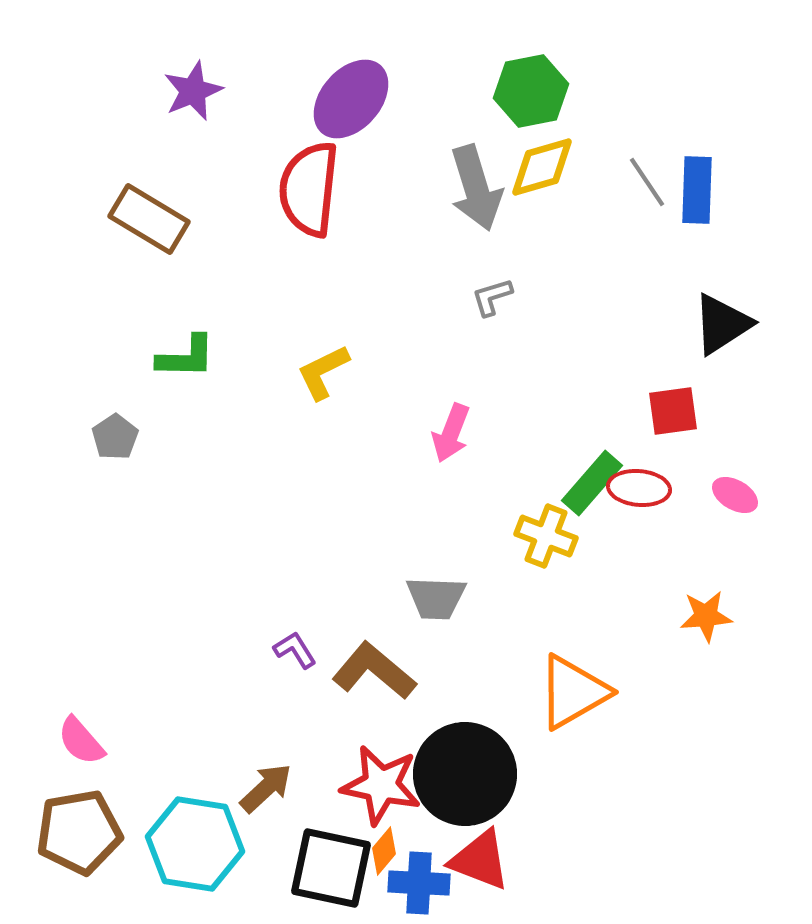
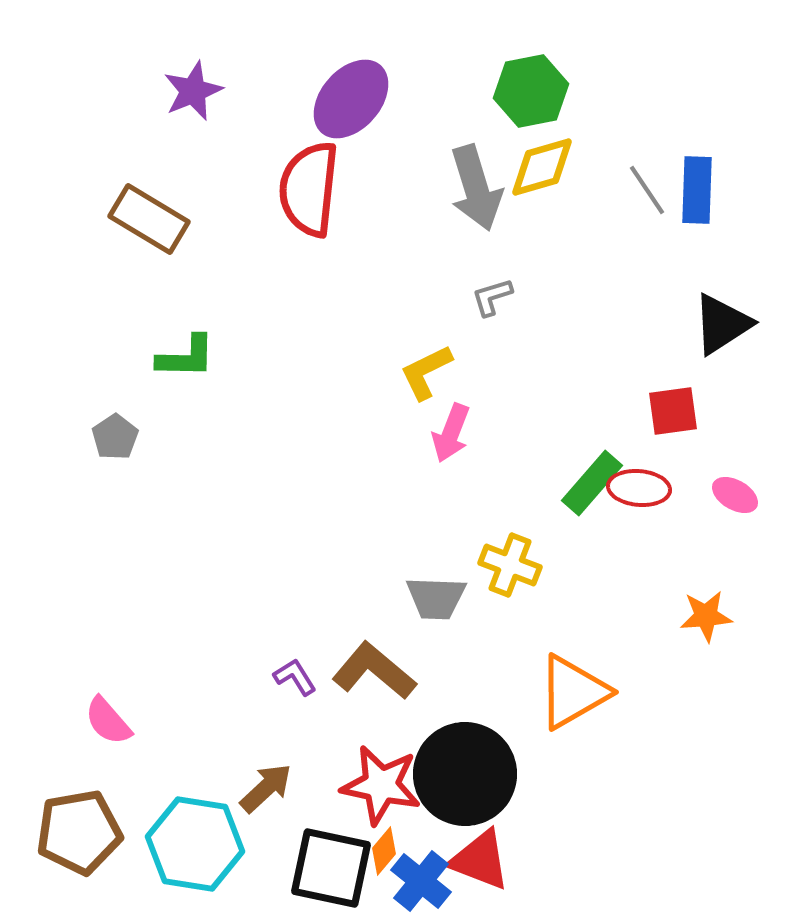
gray line: moved 8 px down
yellow L-shape: moved 103 px right
yellow cross: moved 36 px left, 29 px down
purple L-shape: moved 27 px down
pink semicircle: moved 27 px right, 20 px up
blue cross: moved 2 px right, 2 px up; rotated 36 degrees clockwise
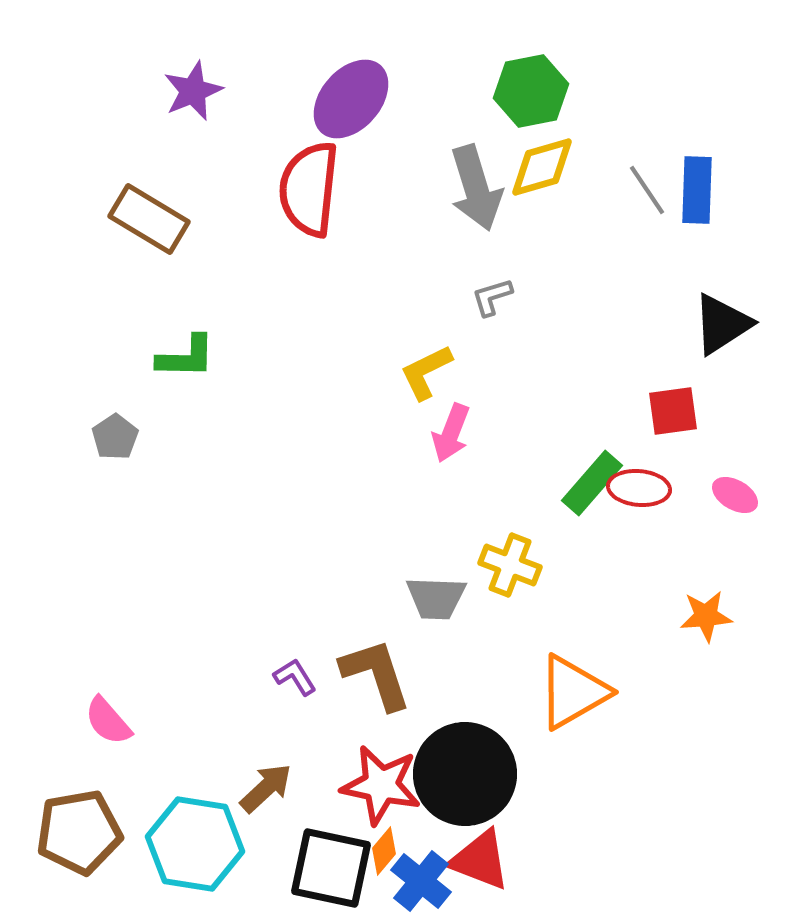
brown L-shape: moved 2 px right, 3 px down; rotated 32 degrees clockwise
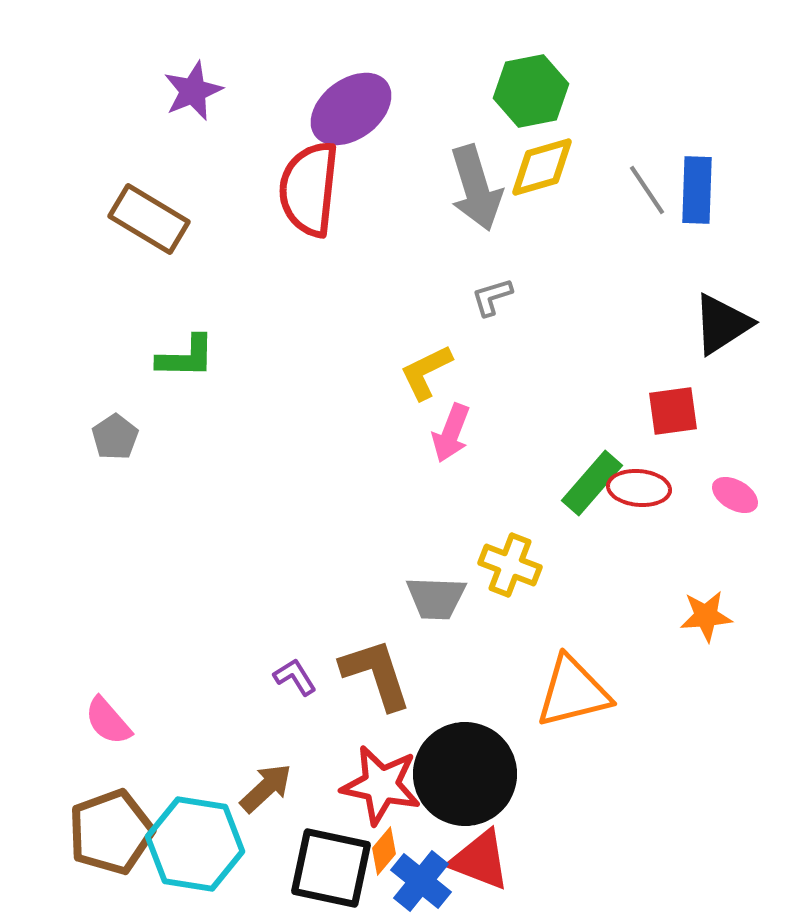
purple ellipse: moved 10 px down; rotated 12 degrees clockwise
orange triangle: rotated 16 degrees clockwise
brown pentagon: moved 32 px right; rotated 10 degrees counterclockwise
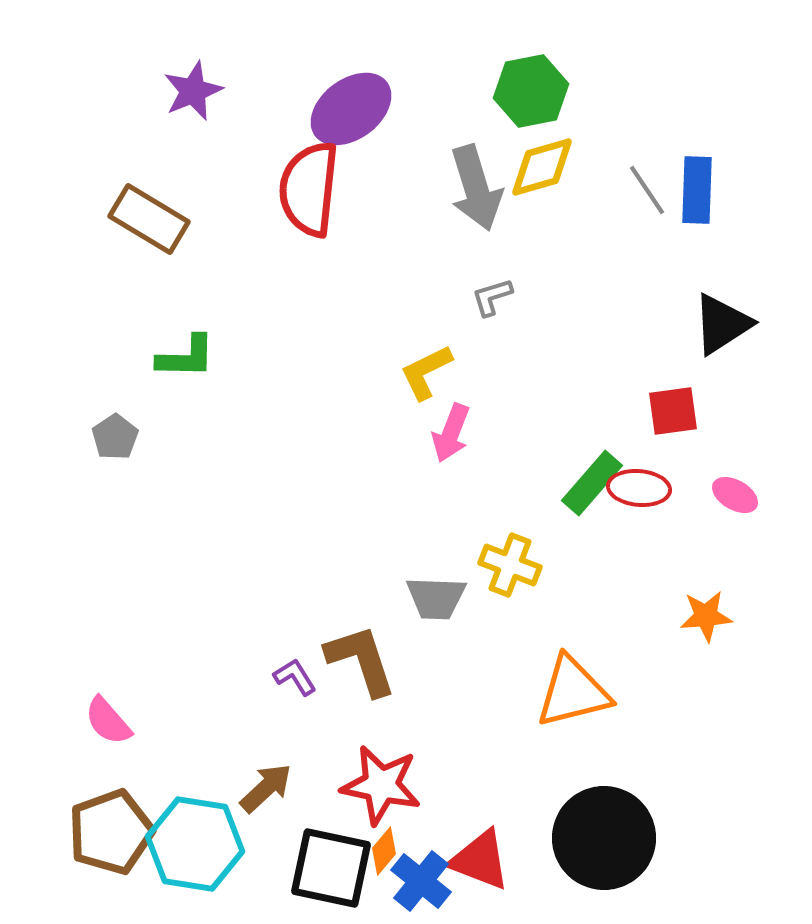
brown L-shape: moved 15 px left, 14 px up
black circle: moved 139 px right, 64 px down
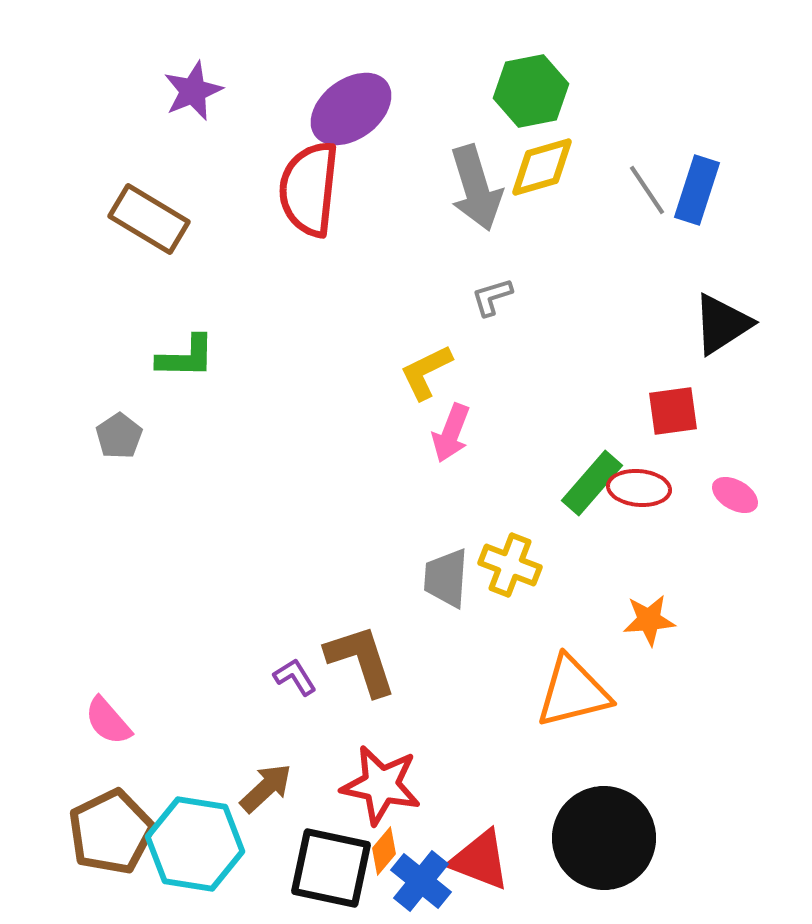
blue rectangle: rotated 16 degrees clockwise
gray pentagon: moved 4 px right, 1 px up
gray trapezoid: moved 10 px right, 20 px up; rotated 92 degrees clockwise
orange star: moved 57 px left, 4 px down
brown pentagon: rotated 6 degrees counterclockwise
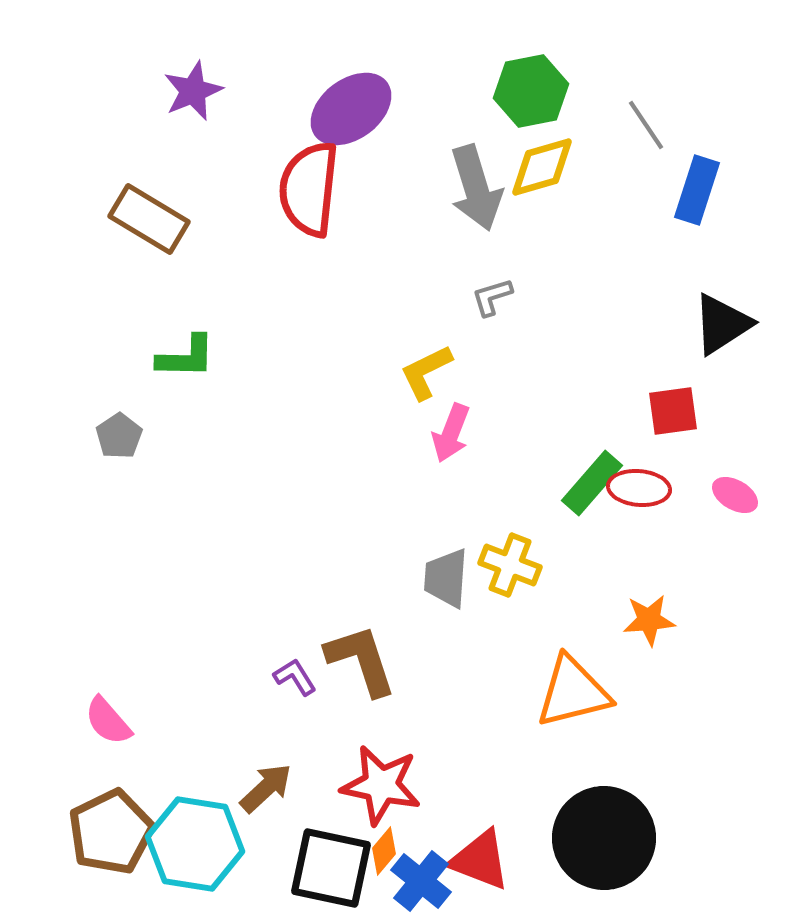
gray line: moved 1 px left, 65 px up
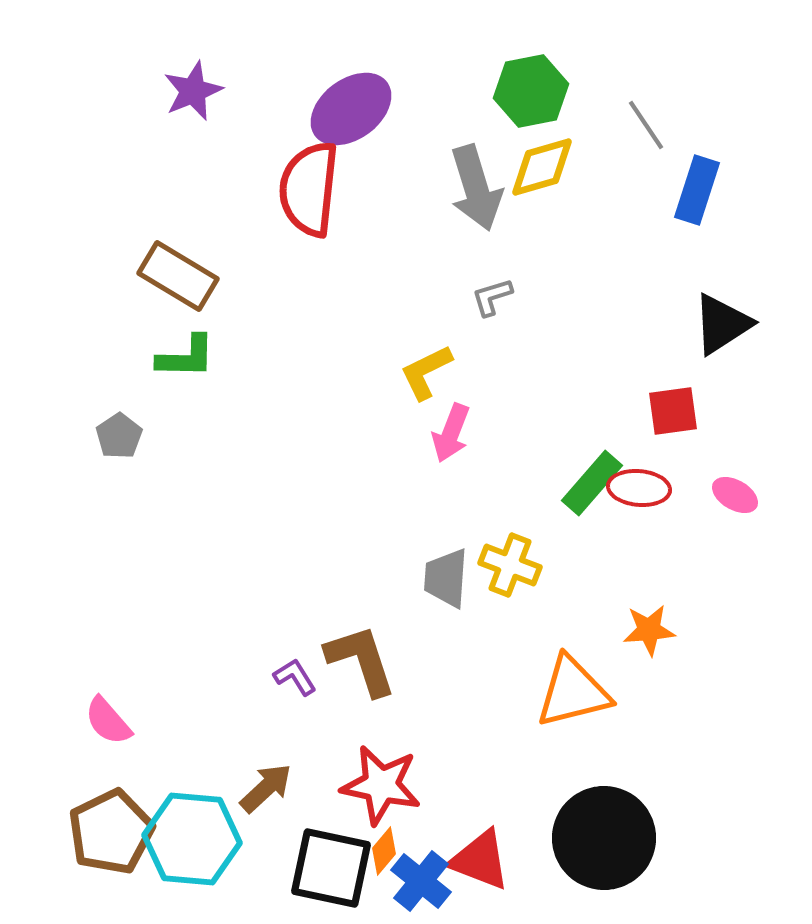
brown rectangle: moved 29 px right, 57 px down
orange star: moved 10 px down
cyan hexagon: moved 3 px left, 5 px up; rotated 4 degrees counterclockwise
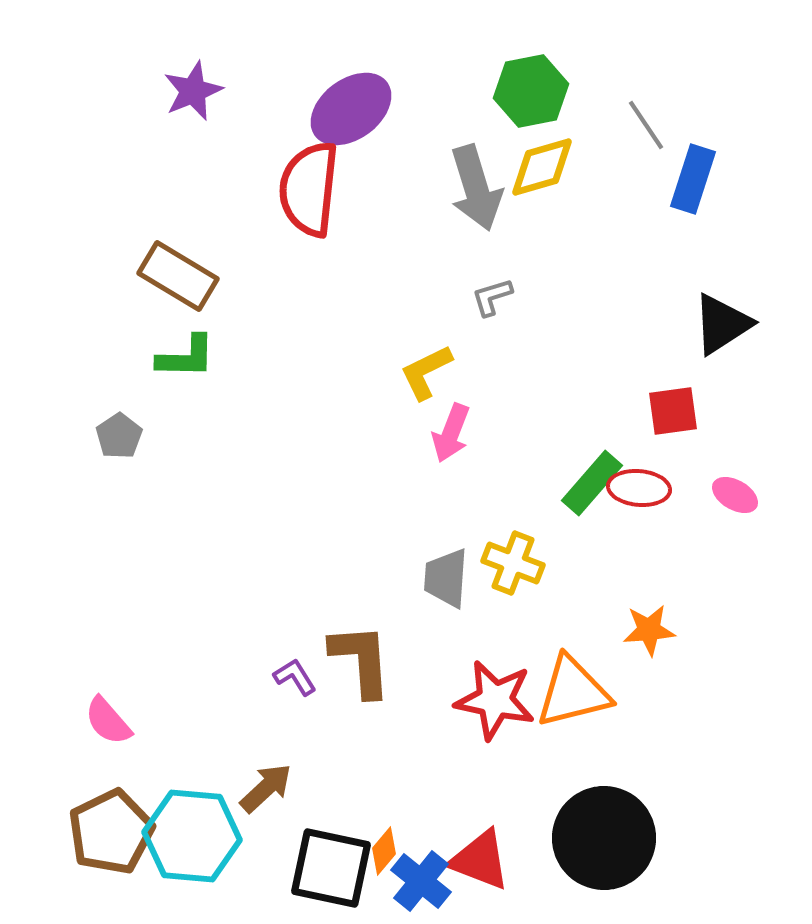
blue rectangle: moved 4 px left, 11 px up
yellow cross: moved 3 px right, 2 px up
brown L-shape: rotated 14 degrees clockwise
red star: moved 114 px right, 85 px up
cyan hexagon: moved 3 px up
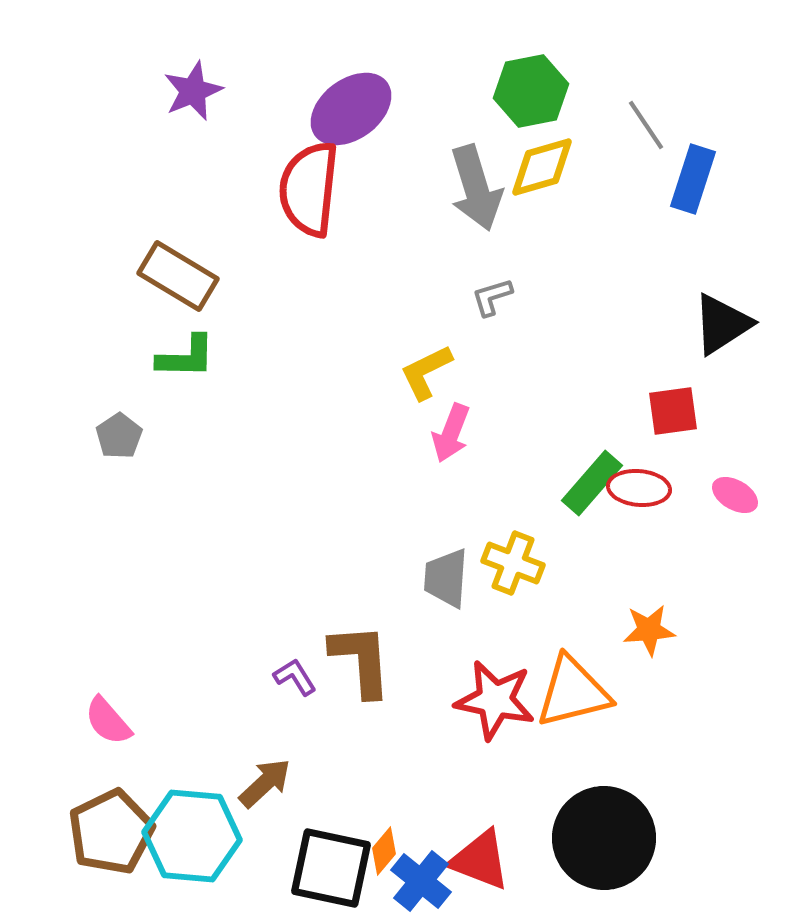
brown arrow: moved 1 px left, 5 px up
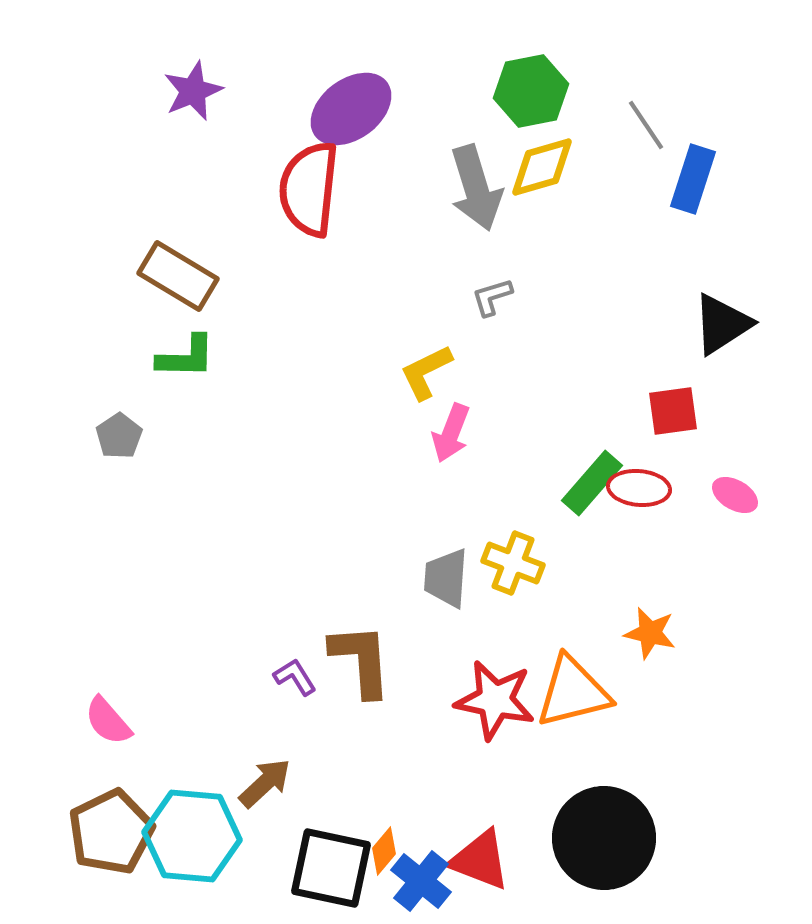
orange star: moved 1 px right, 3 px down; rotated 18 degrees clockwise
